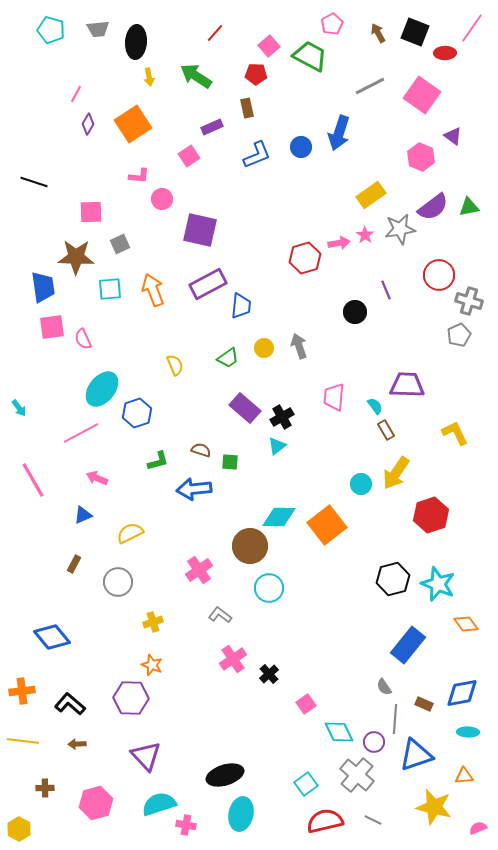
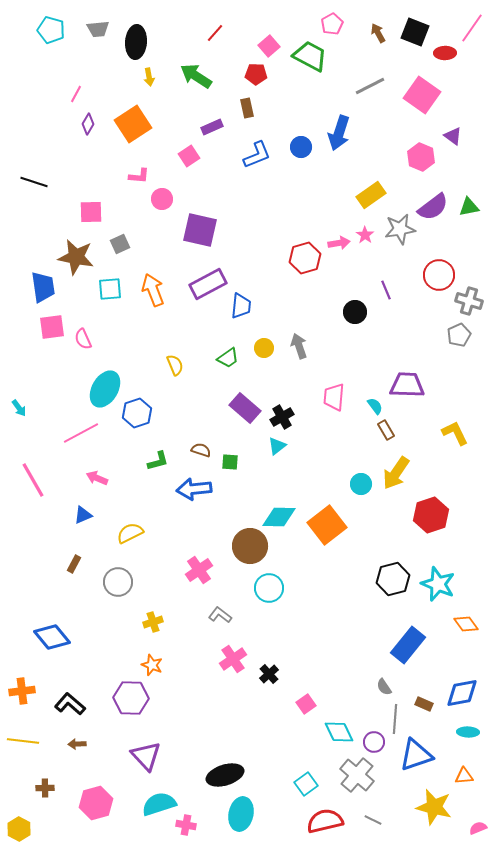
brown star at (76, 257): rotated 9 degrees clockwise
cyan ellipse at (102, 389): moved 3 px right; rotated 9 degrees counterclockwise
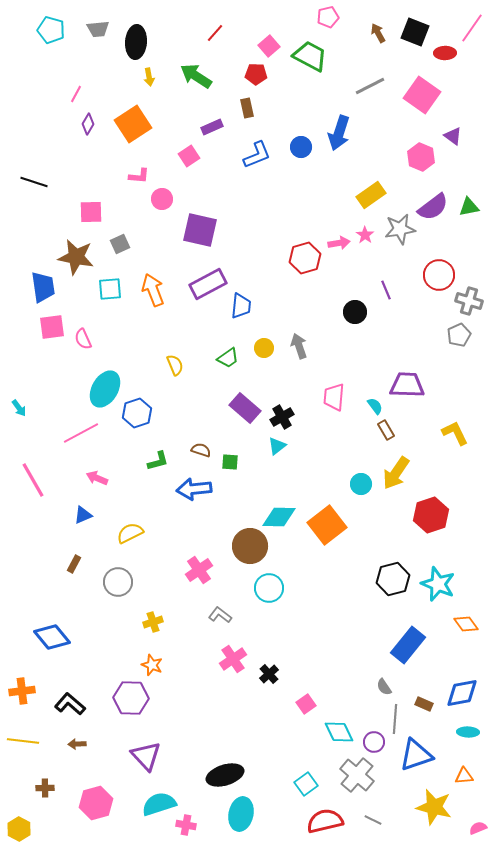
pink pentagon at (332, 24): moved 4 px left, 7 px up; rotated 15 degrees clockwise
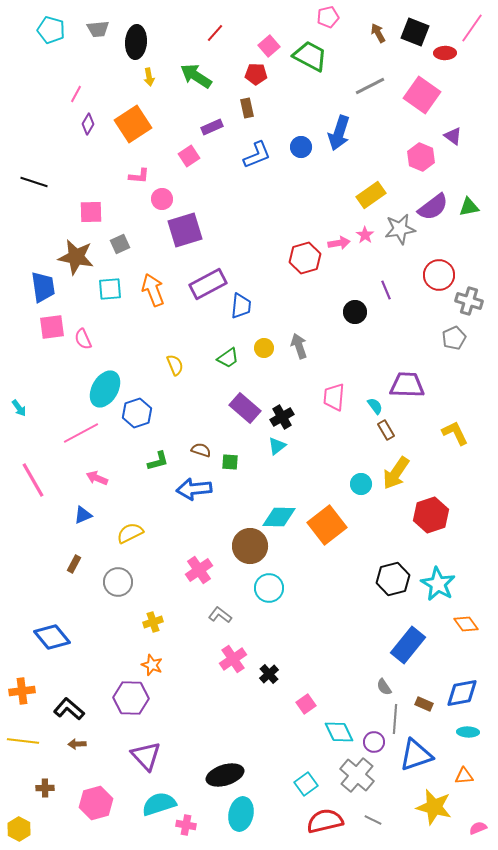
purple square at (200, 230): moved 15 px left; rotated 30 degrees counterclockwise
gray pentagon at (459, 335): moved 5 px left, 3 px down
cyan star at (438, 584): rotated 8 degrees clockwise
black L-shape at (70, 704): moved 1 px left, 5 px down
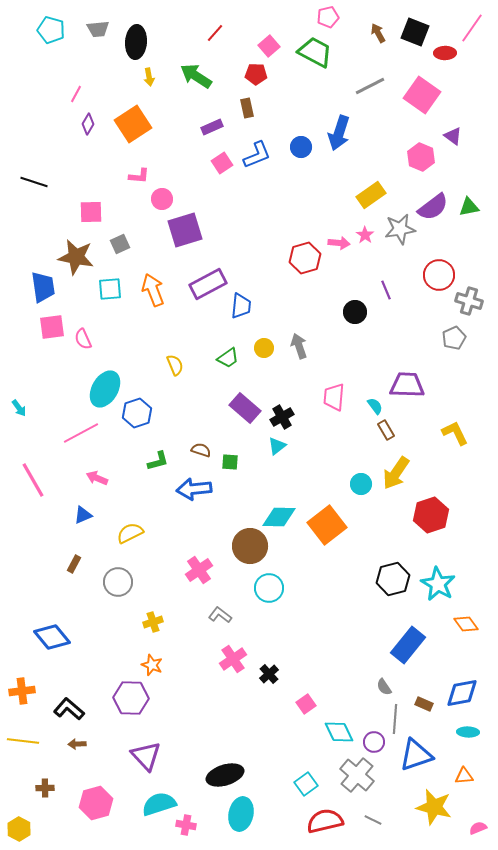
green trapezoid at (310, 56): moved 5 px right, 4 px up
pink square at (189, 156): moved 33 px right, 7 px down
pink arrow at (339, 243): rotated 15 degrees clockwise
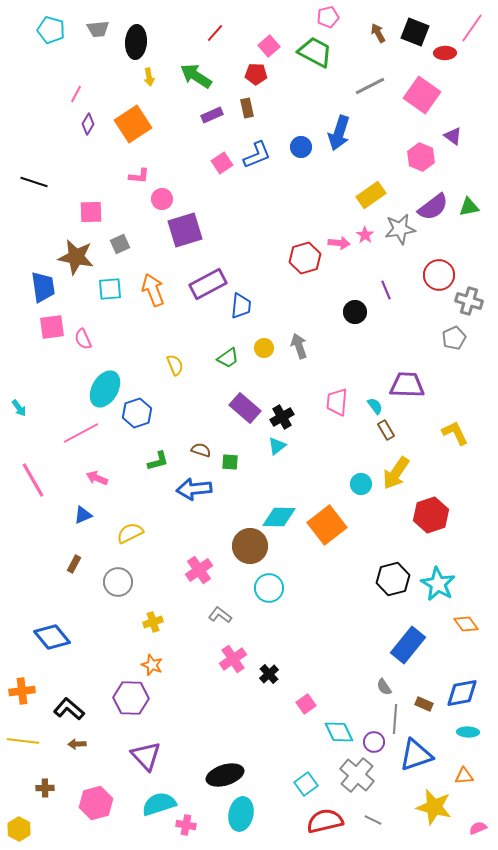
purple rectangle at (212, 127): moved 12 px up
pink trapezoid at (334, 397): moved 3 px right, 5 px down
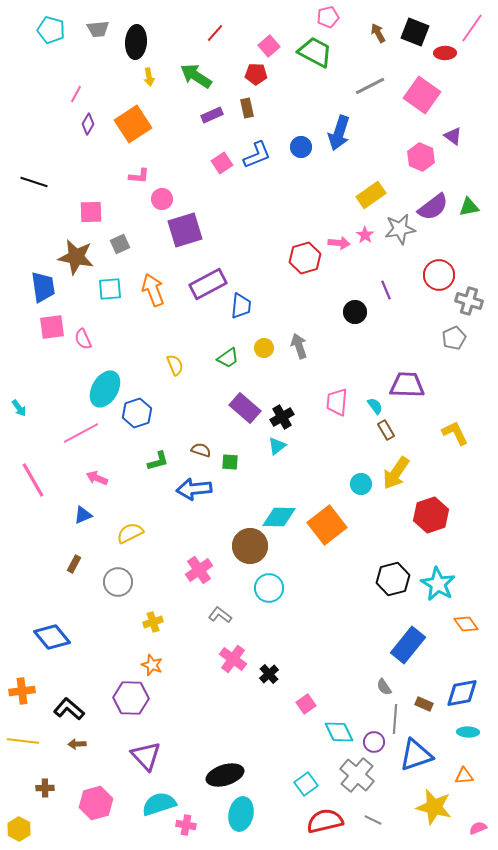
pink cross at (233, 659): rotated 20 degrees counterclockwise
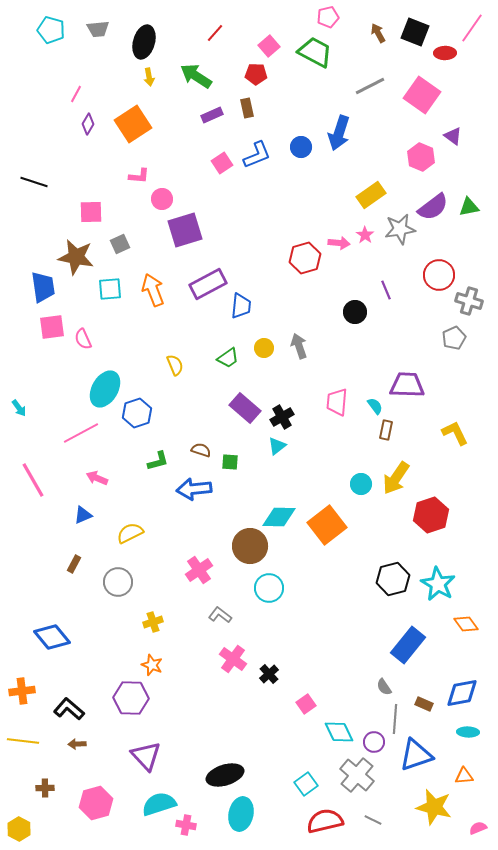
black ellipse at (136, 42): moved 8 px right; rotated 12 degrees clockwise
brown rectangle at (386, 430): rotated 42 degrees clockwise
yellow arrow at (396, 473): moved 5 px down
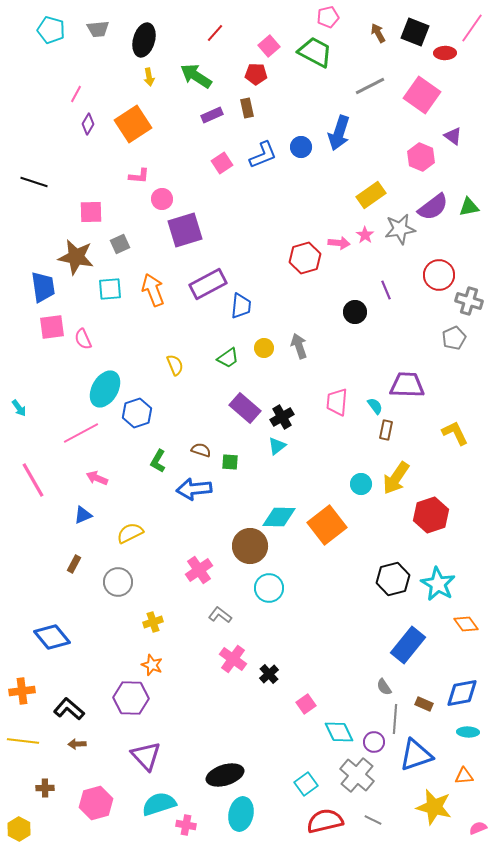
black ellipse at (144, 42): moved 2 px up
blue L-shape at (257, 155): moved 6 px right
green L-shape at (158, 461): rotated 135 degrees clockwise
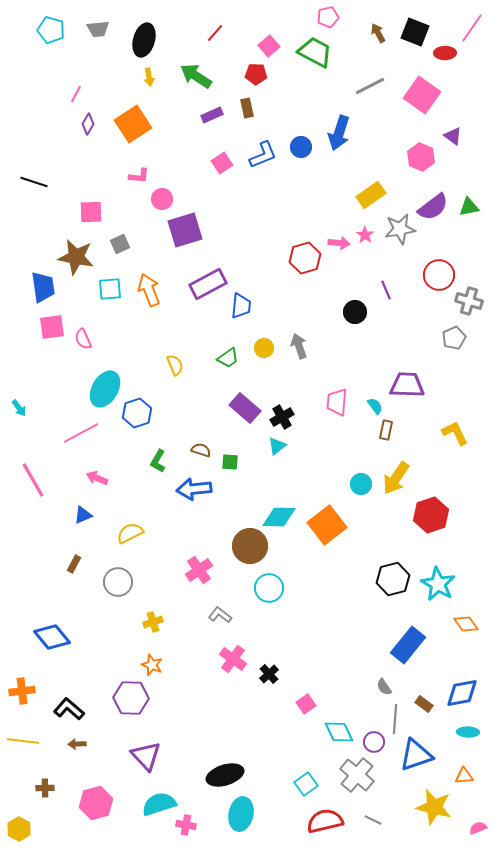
orange arrow at (153, 290): moved 4 px left
brown rectangle at (424, 704): rotated 12 degrees clockwise
